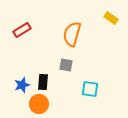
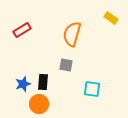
blue star: moved 1 px right, 1 px up
cyan square: moved 2 px right
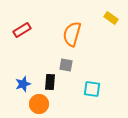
black rectangle: moved 7 px right
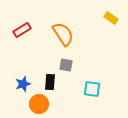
orange semicircle: moved 9 px left; rotated 130 degrees clockwise
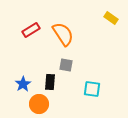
red rectangle: moved 9 px right
blue star: rotated 14 degrees counterclockwise
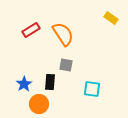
blue star: moved 1 px right
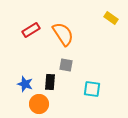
blue star: moved 1 px right; rotated 21 degrees counterclockwise
